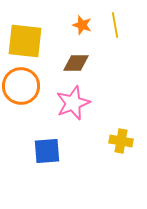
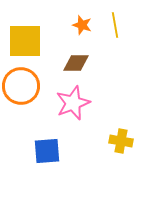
yellow square: rotated 6 degrees counterclockwise
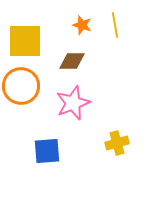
brown diamond: moved 4 px left, 2 px up
yellow cross: moved 4 px left, 2 px down; rotated 25 degrees counterclockwise
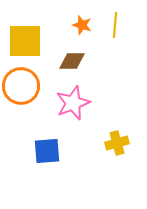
yellow line: rotated 15 degrees clockwise
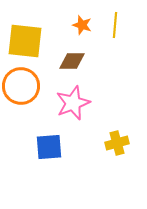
yellow square: rotated 6 degrees clockwise
blue square: moved 2 px right, 4 px up
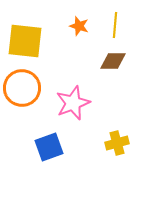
orange star: moved 3 px left, 1 px down
brown diamond: moved 41 px right
orange circle: moved 1 px right, 2 px down
blue square: rotated 16 degrees counterclockwise
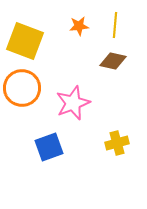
orange star: rotated 24 degrees counterclockwise
yellow square: rotated 15 degrees clockwise
brown diamond: rotated 12 degrees clockwise
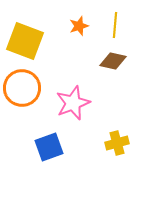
orange star: rotated 12 degrees counterclockwise
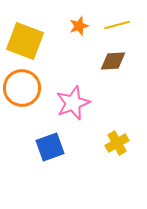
yellow line: moved 2 px right; rotated 70 degrees clockwise
brown diamond: rotated 16 degrees counterclockwise
yellow cross: rotated 15 degrees counterclockwise
blue square: moved 1 px right
